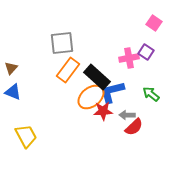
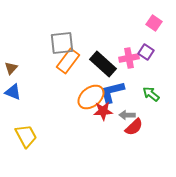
orange rectangle: moved 9 px up
black rectangle: moved 6 px right, 13 px up
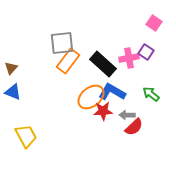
blue L-shape: rotated 44 degrees clockwise
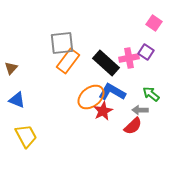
black rectangle: moved 3 px right, 1 px up
blue triangle: moved 4 px right, 8 px down
red star: rotated 24 degrees counterclockwise
gray arrow: moved 13 px right, 5 px up
red semicircle: moved 1 px left, 1 px up
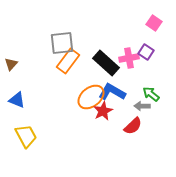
brown triangle: moved 4 px up
gray arrow: moved 2 px right, 4 px up
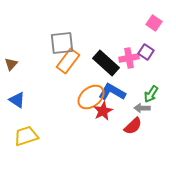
green arrow: rotated 96 degrees counterclockwise
blue triangle: rotated 12 degrees clockwise
gray arrow: moved 2 px down
yellow trapezoid: rotated 80 degrees counterclockwise
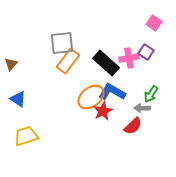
blue triangle: moved 1 px right, 1 px up
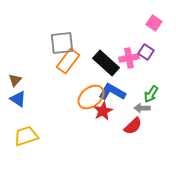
brown triangle: moved 4 px right, 16 px down
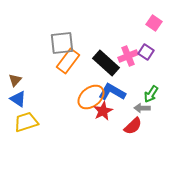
pink cross: moved 1 px left, 2 px up; rotated 12 degrees counterclockwise
yellow trapezoid: moved 14 px up
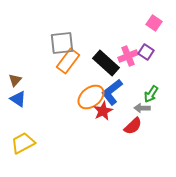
blue L-shape: rotated 68 degrees counterclockwise
yellow trapezoid: moved 3 px left, 21 px down; rotated 10 degrees counterclockwise
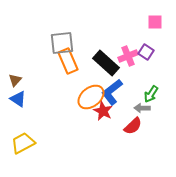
pink square: moved 1 px right, 1 px up; rotated 35 degrees counterclockwise
orange rectangle: rotated 60 degrees counterclockwise
red star: rotated 18 degrees counterclockwise
